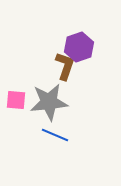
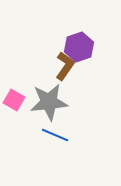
brown L-shape: rotated 16 degrees clockwise
pink square: moved 2 px left; rotated 25 degrees clockwise
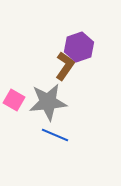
gray star: moved 1 px left
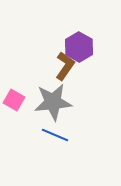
purple hexagon: rotated 12 degrees counterclockwise
gray star: moved 5 px right
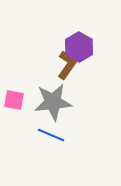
brown L-shape: moved 2 px right, 1 px up
pink square: rotated 20 degrees counterclockwise
blue line: moved 4 px left
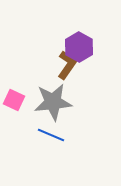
pink square: rotated 15 degrees clockwise
